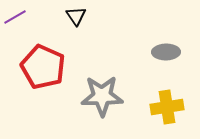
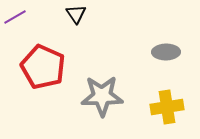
black triangle: moved 2 px up
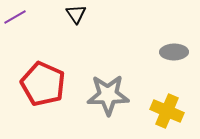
gray ellipse: moved 8 px right
red pentagon: moved 17 px down
gray star: moved 6 px right, 1 px up
yellow cross: moved 4 px down; rotated 32 degrees clockwise
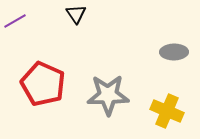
purple line: moved 4 px down
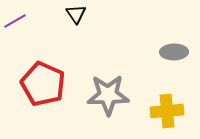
yellow cross: rotated 28 degrees counterclockwise
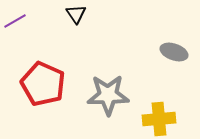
gray ellipse: rotated 20 degrees clockwise
yellow cross: moved 8 px left, 8 px down
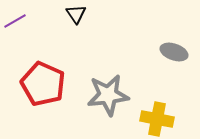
gray star: rotated 6 degrees counterclockwise
yellow cross: moved 2 px left; rotated 16 degrees clockwise
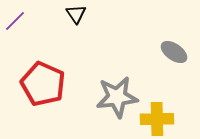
purple line: rotated 15 degrees counterclockwise
gray ellipse: rotated 16 degrees clockwise
gray star: moved 9 px right, 2 px down
yellow cross: rotated 12 degrees counterclockwise
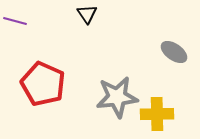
black triangle: moved 11 px right
purple line: rotated 60 degrees clockwise
yellow cross: moved 5 px up
